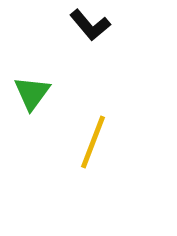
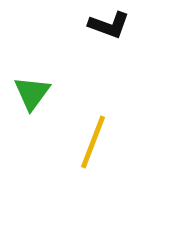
black L-shape: moved 19 px right; rotated 30 degrees counterclockwise
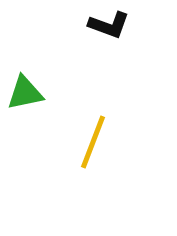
green triangle: moved 7 px left; rotated 42 degrees clockwise
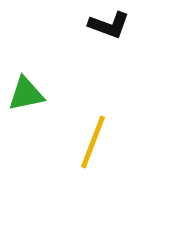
green triangle: moved 1 px right, 1 px down
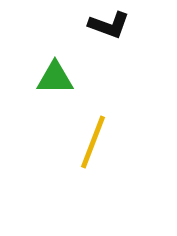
green triangle: moved 29 px right, 16 px up; rotated 12 degrees clockwise
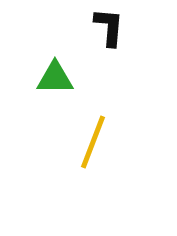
black L-shape: moved 2 px down; rotated 105 degrees counterclockwise
